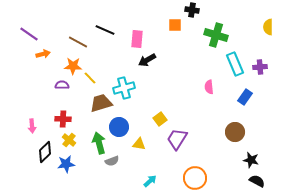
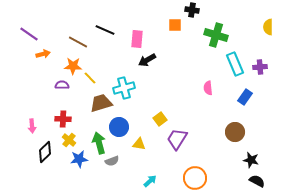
pink semicircle: moved 1 px left, 1 px down
blue star: moved 13 px right, 5 px up
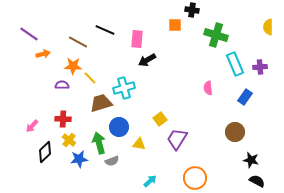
pink arrow: rotated 48 degrees clockwise
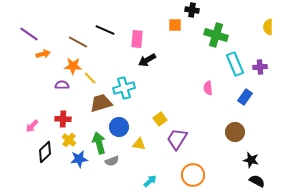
orange circle: moved 2 px left, 3 px up
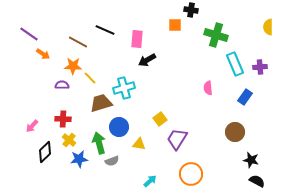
black cross: moved 1 px left
orange arrow: rotated 48 degrees clockwise
orange circle: moved 2 px left, 1 px up
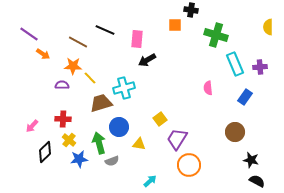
orange circle: moved 2 px left, 9 px up
